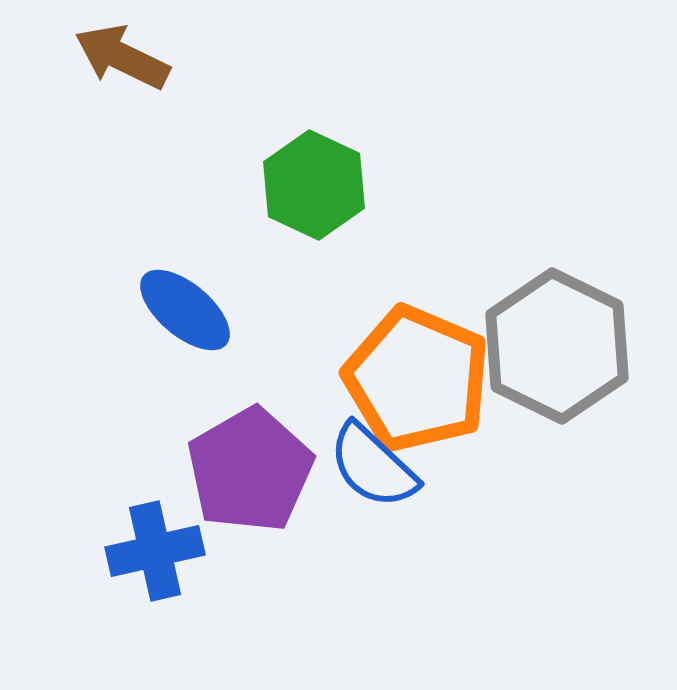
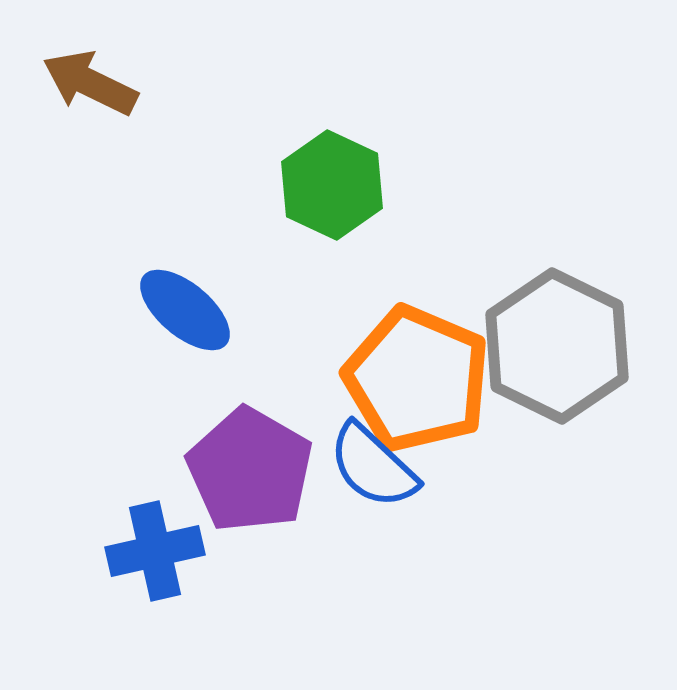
brown arrow: moved 32 px left, 26 px down
green hexagon: moved 18 px right
purple pentagon: rotated 12 degrees counterclockwise
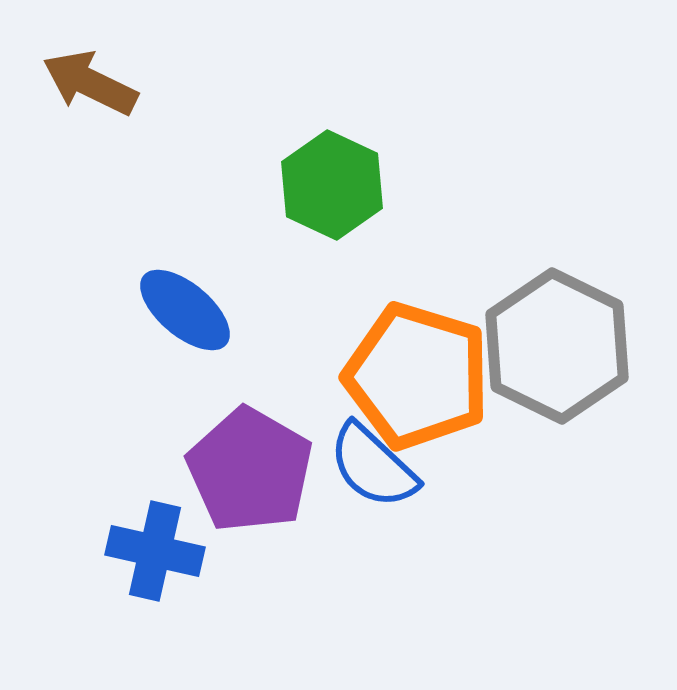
orange pentagon: moved 3 px up; rotated 6 degrees counterclockwise
blue cross: rotated 26 degrees clockwise
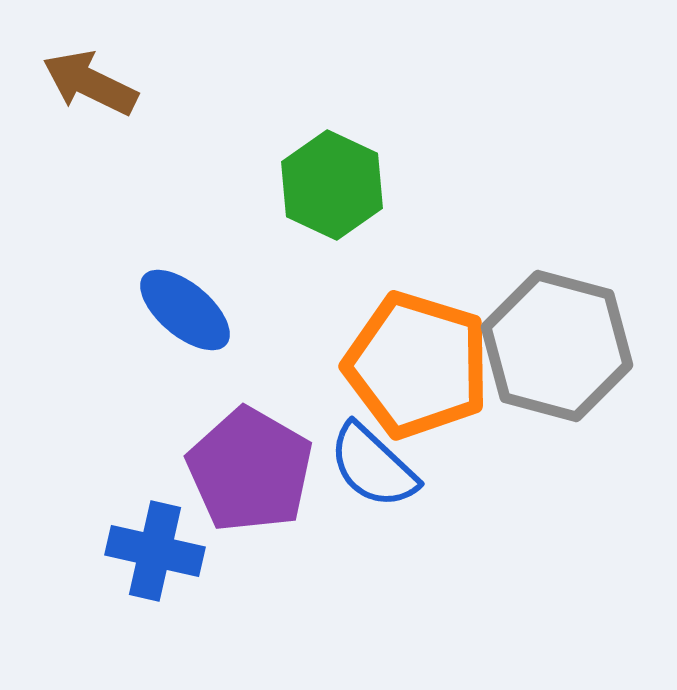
gray hexagon: rotated 11 degrees counterclockwise
orange pentagon: moved 11 px up
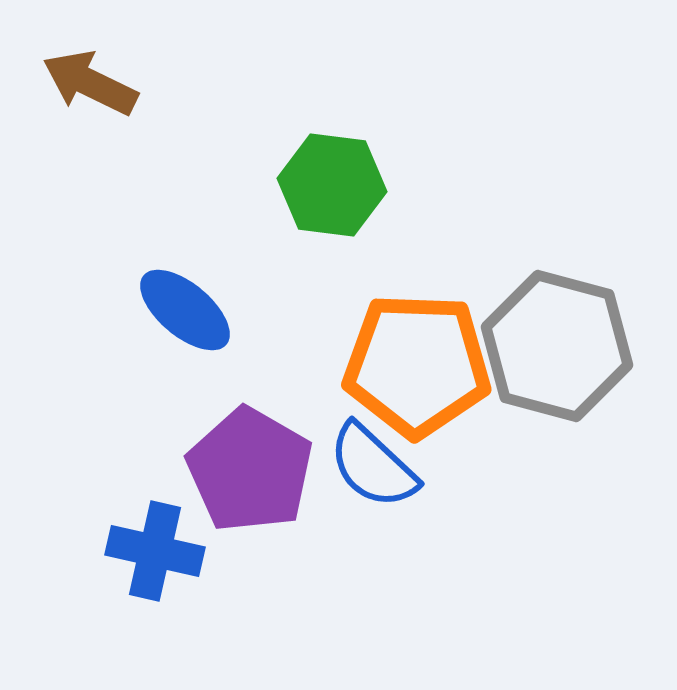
green hexagon: rotated 18 degrees counterclockwise
orange pentagon: rotated 15 degrees counterclockwise
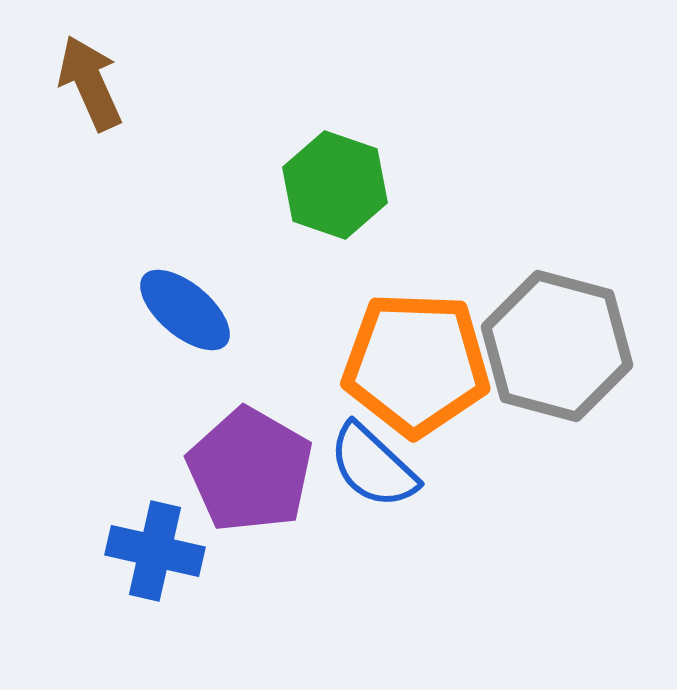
brown arrow: rotated 40 degrees clockwise
green hexagon: moved 3 px right; rotated 12 degrees clockwise
orange pentagon: moved 1 px left, 1 px up
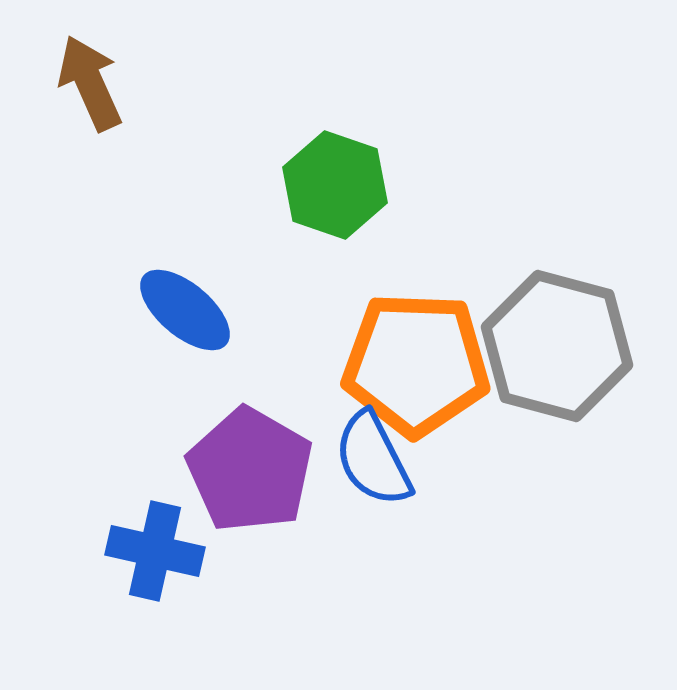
blue semicircle: moved 7 px up; rotated 20 degrees clockwise
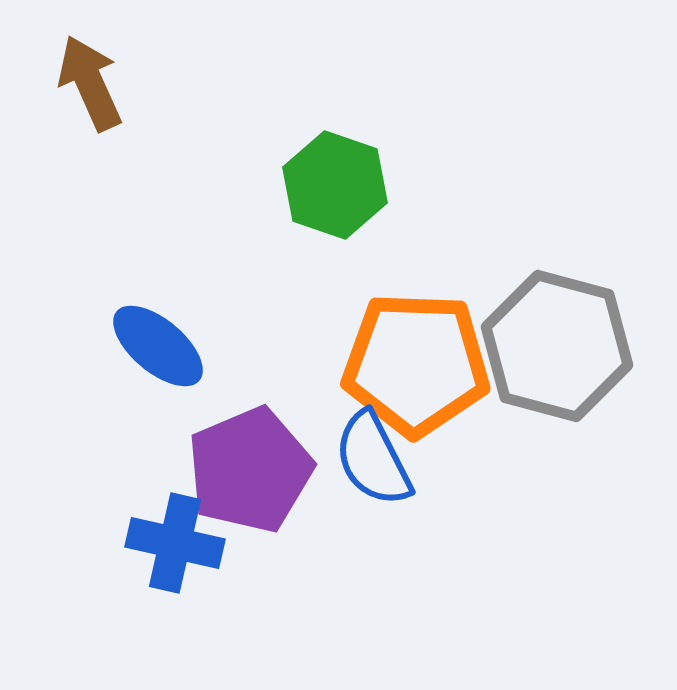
blue ellipse: moved 27 px left, 36 px down
purple pentagon: rotated 19 degrees clockwise
blue cross: moved 20 px right, 8 px up
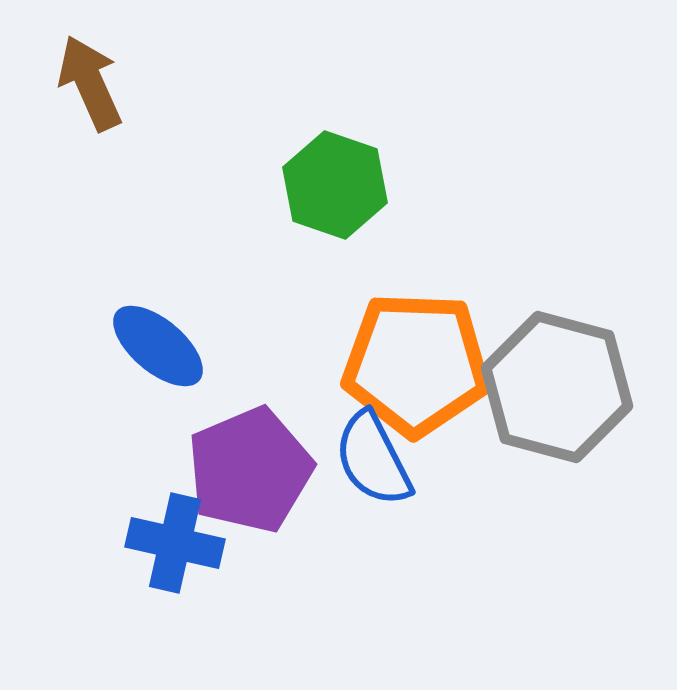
gray hexagon: moved 41 px down
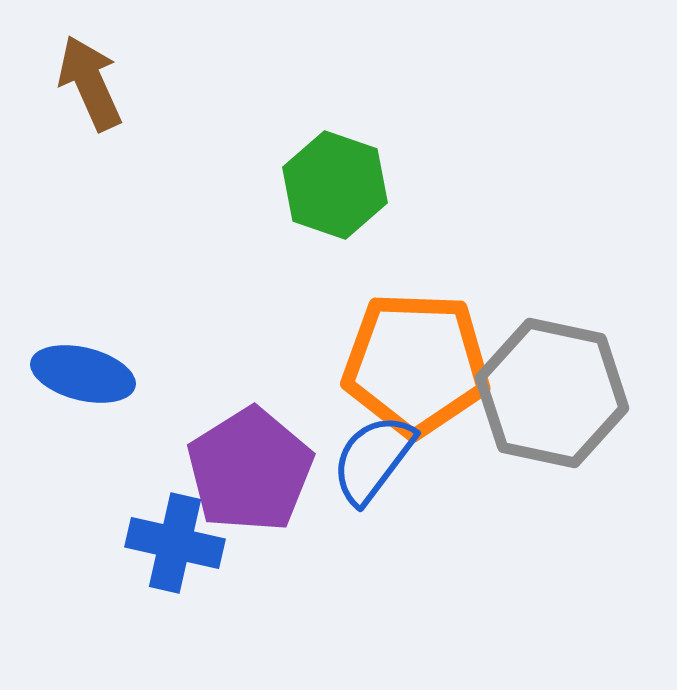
blue ellipse: moved 75 px left, 28 px down; rotated 26 degrees counterclockwise
gray hexagon: moved 5 px left, 6 px down; rotated 3 degrees counterclockwise
blue semicircle: rotated 64 degrees clockwise
purple pentagon: rotated 9 degrees counterclockwise
